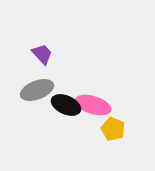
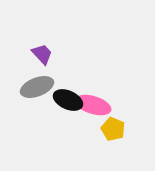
gray ellipse: moved 3 px up
black ellipse: moved 2 px right, 5 px up
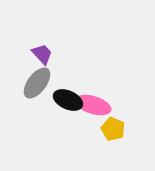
gray ellipse: moved 4 px up; rotated 32 degrees counterclockwise
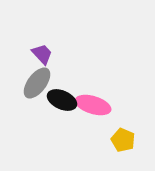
black ellipse: moved 6 px left
yellow pentagon: moved 10 px right, 11 px down
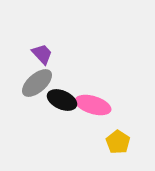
gray ellipse: rotated 12 degrees clockwise
yellow pentagon: moved 5 px left, 2 px down; rotated 10 degrees clockwise
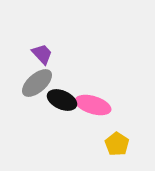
yellow pentagon: moved 1 px left, 2 px down
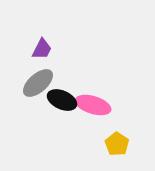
purple trapezoid: moved 5 px up; rotated 70 degrees clockwise
gray ellipse: moved 1 px right
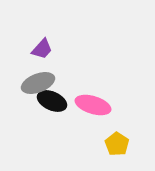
purple trapezoid: rotated 15 degrees clockwise
gray ellipse: rotated 20 degrees clockwise
black ellipse: moved 10 px left, 1 px down
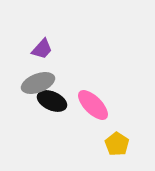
pink ellipse: rotated 28 degrees clockwise
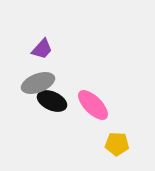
yellow pentagon: rotated 30 degrees counterclockwise
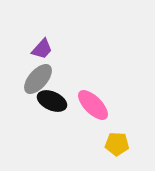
gray ellipse: moved 4 px up; rotated 28 degrees counterclockwise
